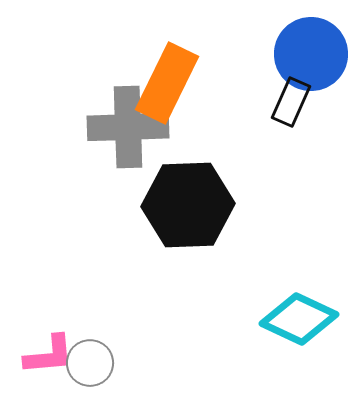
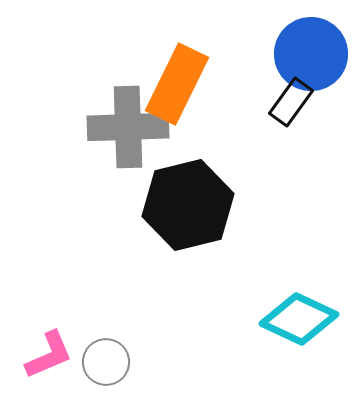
orange rectangle: moved 10 px right, 1 px down
black rectangle: rotated 12 degrees clockwise
black hexagon: rotated 12 degrees counterclockwise
pink L-shape: rotated 18 degrees counterclockwise
gray circle: moved 16 px right, 1 px up
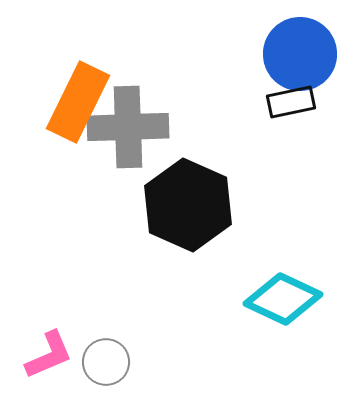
blue circle: moved 11 px left
orange rectangle: moved 99 px left, 18 px down
black rectangle: rotated 42 degrees clockwise
black hexagon: rotated 22 degrees counterclockwise
cyan diamond: moved 16 px left, 20 px up
